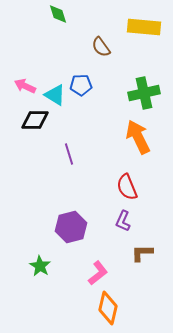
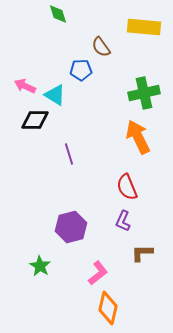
blue pentagon: moved 15 px up
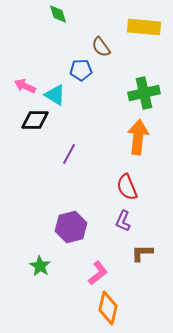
orange arrow: rotated 32 degrees clockwise
purple line: rotated 45 degrees clockwise
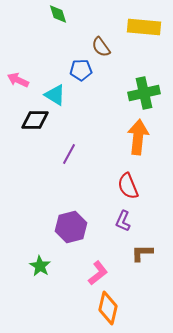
pink arrow: moved 7 px left, 6 px up
red semicircle: moved 1 px right, 1 px up
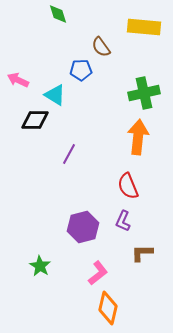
purple hexagon: moved 12 px right
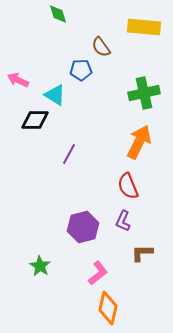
orange arrow: moved 1 px right, 5 px down; rotated 20 degrees clockwise
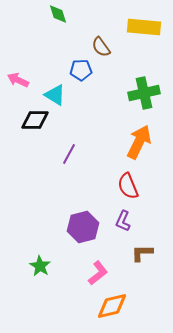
orange diamond: moved 4 px right, 2 px up; rotated 64 degrees clockwise
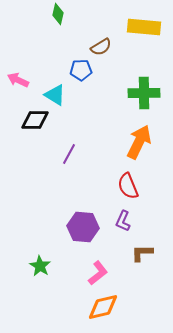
green diamond: rotated 30 degrees clockwise
brown semicircle: rotated 85 degrees counterclockwise
green cross: rotated 12 degrees clockwise
purple hexagon: rotated 20 degrees clockwise
orange diamond: moved 9 px left, 1 px down
